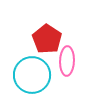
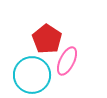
pink ellipse: rotated 24 degrees clockwise
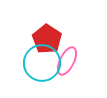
cyan circle: moved 10 px right, 12 px up
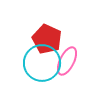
red pentagon: rotated 8 degrees counterclockwise
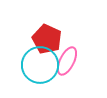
cyan circle: moved 2 px left, 2 px down
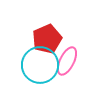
red pentagon: rotated 24 degrees clockwise
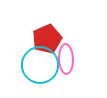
pink ellipse: moved 1 px left, 2 px up; rotated 28 degrees counterclockwise
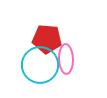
red pentagon: rotated 28 degrees clockwise
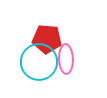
cyan circle: moved 1 px left, 3 px up
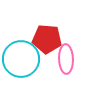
cyan circle: moved 18 px left, 3 px up
